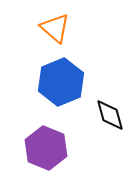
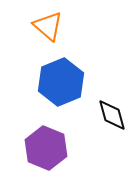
orange triangle: moved 7 px left, 2 px up
black diamond: moved 2 px right
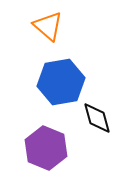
blue hexagon: rotated 12 degrees clockwise
black diamond: moved 15 px left, 3 px down
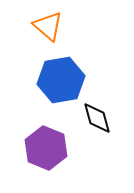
blue hexagon: moved 2 px up
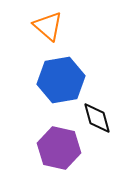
purple hexagon: moved 13 px right; rotated 9 degrees counterclockwise
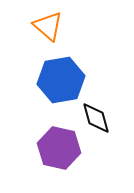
black diamond: moved 1 px left
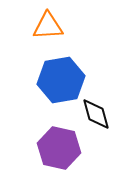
orange triangle: rotated 44 degrees counterclockwise
black diamond: moved 4 px up
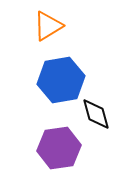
orange triangle: rotated 28 degrees counterclockwise
purple hexagon: rotated 21 degrees counterclockwise
